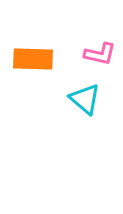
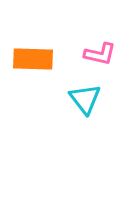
cyan triangle: rotated 12 degrees clockwise
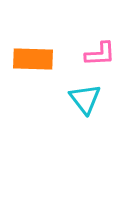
pink L-shape: rotated 16 degrees counterclockwise
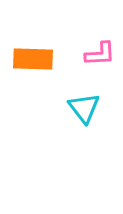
cyan triangle: moved 1 px left, 9 px down
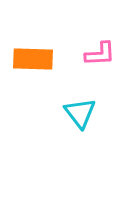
cyan triangle: moved 4 px left, 5 px down
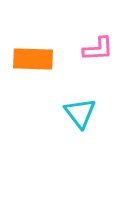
pink L-shape: moved 2 px left, 5 px up
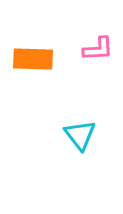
cyan triangle: moved 22 px down
